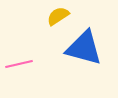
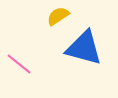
pink line: rotated 52 degrees clockwise
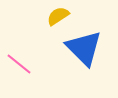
blue triangle: rotated 30 degrees clockwise
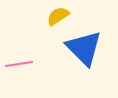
pink line: rotated 48 degrees counterclockwise
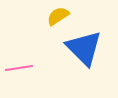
pink line: moved 4 px down
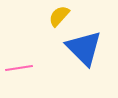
yellow semicircle: moved 1 px right; rotated 15 degrees counterclockwise
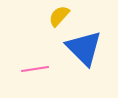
pink line: moved 16 px right, 1 px down
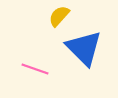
pink line: rotated 28 degrees clockwise
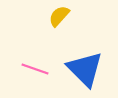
blue triangle: moved 1 px right, 21 px down
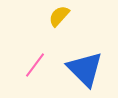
pink line: moved 4 px up; rotated 72 degrees counterclockwise
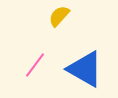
blue triangle: rotated 15 degrees counterclockwise
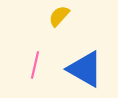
pink line: rotated 24 degrees counterclockwise
